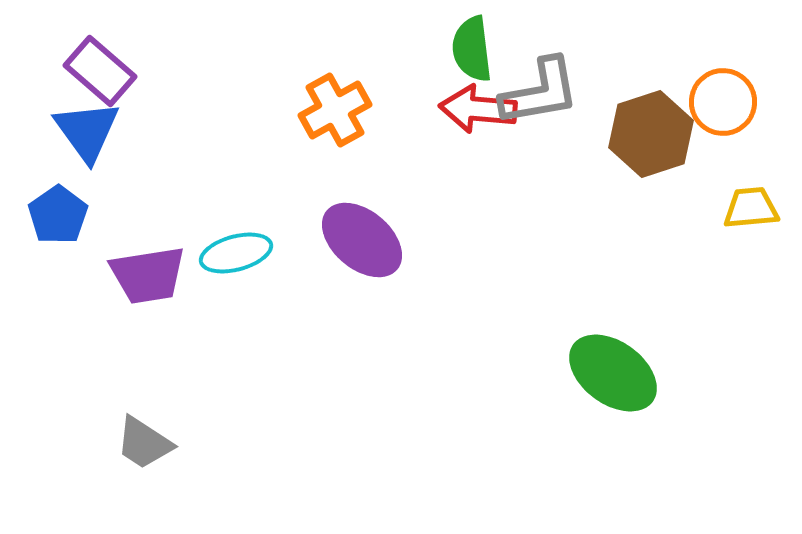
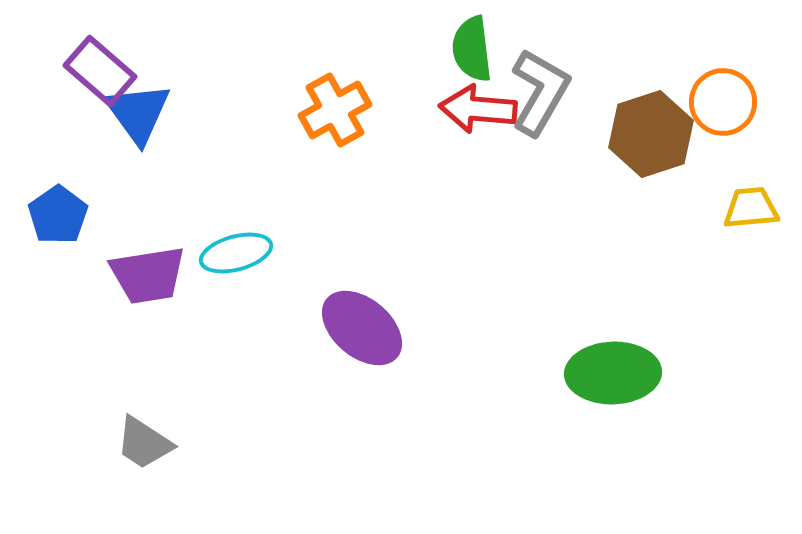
gray L-shape: rotated 50 degrees counterclockwise
blue triangle: moved 51 px right, 18 px up
purple ellipse: moved 88 px down
green ellipse: rotated 38 degrees counterclockwise
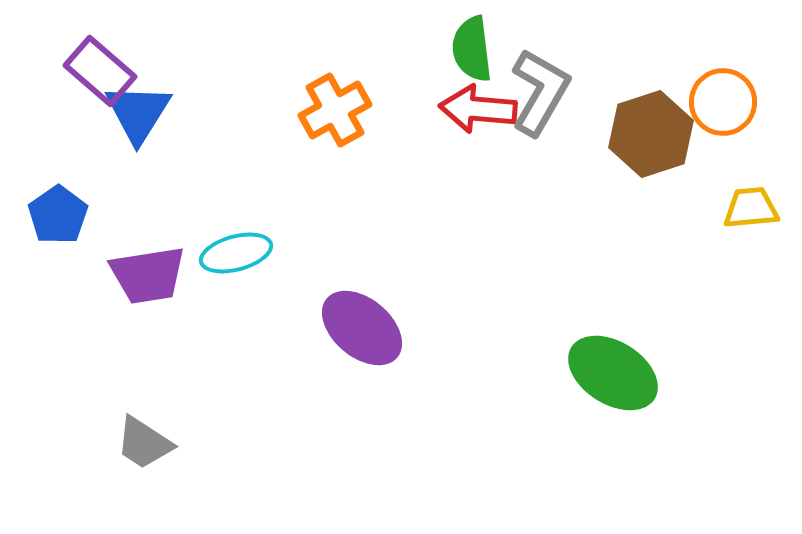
blue triangle: rotated 8 degrees clockwise
green ellipse: rotated 34 degrees clockwise
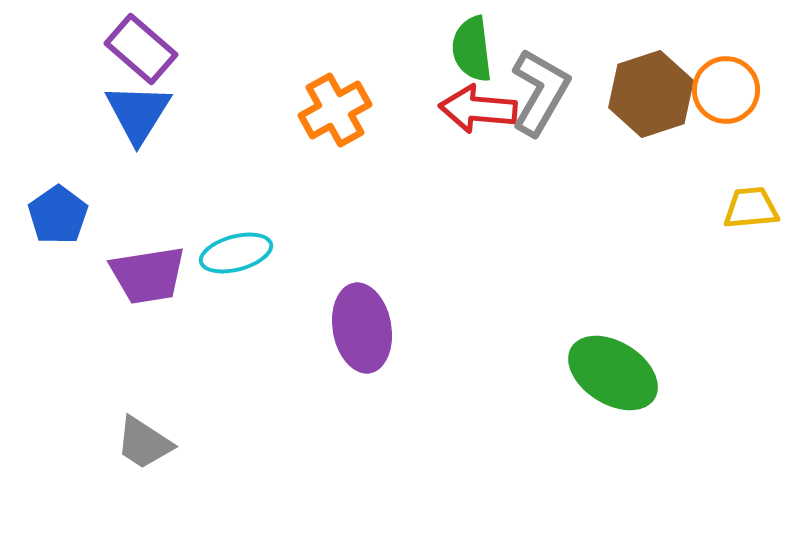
purple rectangle: moved 41 px right, 22 px up
orange circle: moved 3 px right, 12 px up
brown hexagon: moved 40 px up
purple ellipse: rotated 40 degrees clockwise
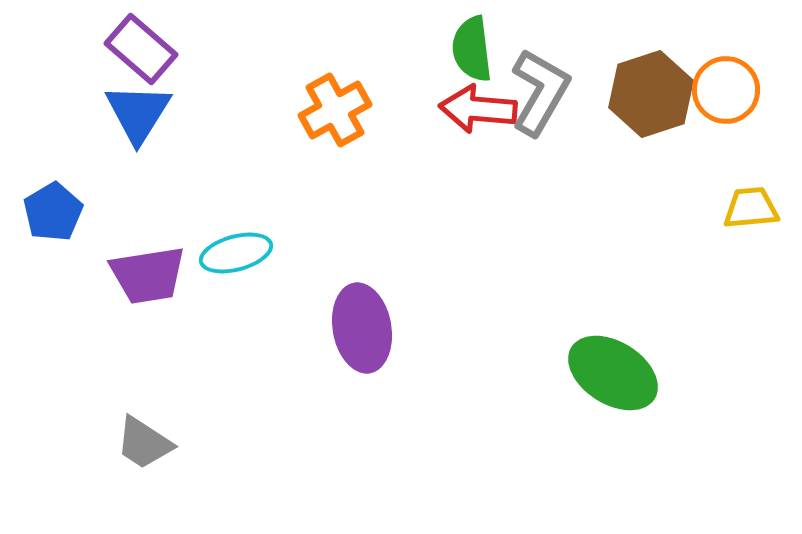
blue pentagon: moved 5 px left, 3 px up; rotated 4 degrees clockwise
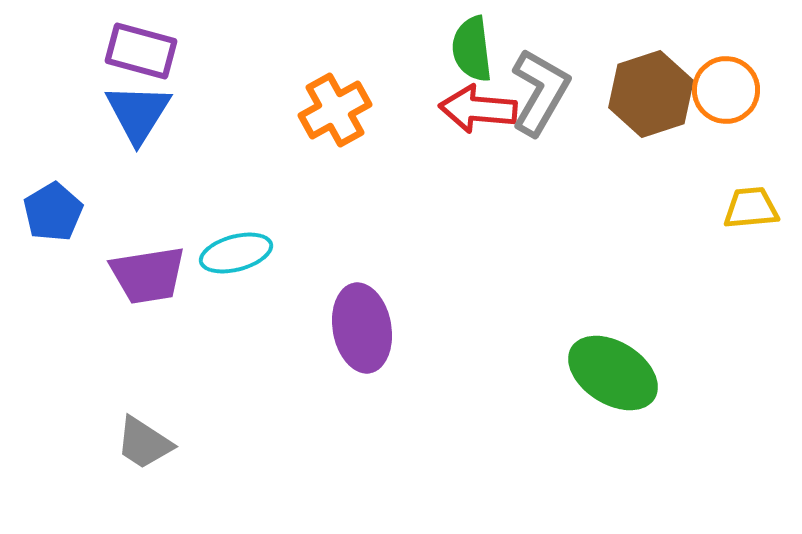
purple rectangle: moved 2 px down; rotated 26 degrees counterclockwise
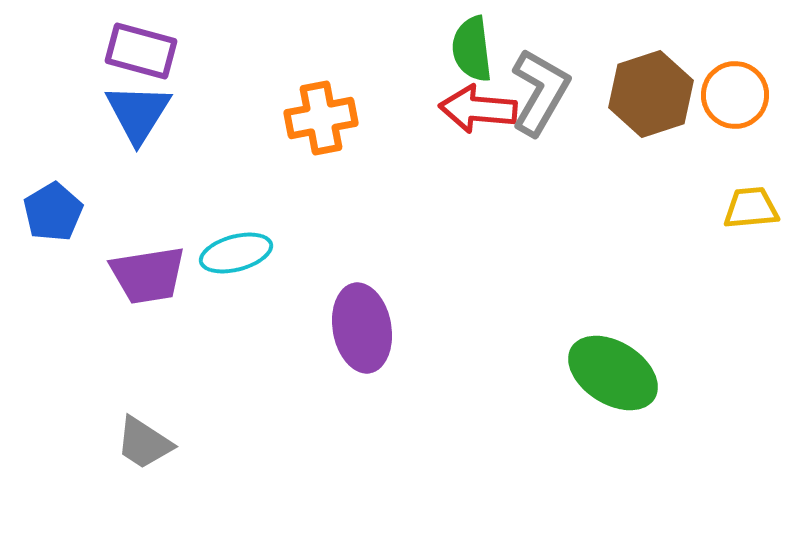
orange circle: moved 9 px right, 5 px down
orange cross: moved 14 px left, 8 px down; rotated 18 degrees clockwise
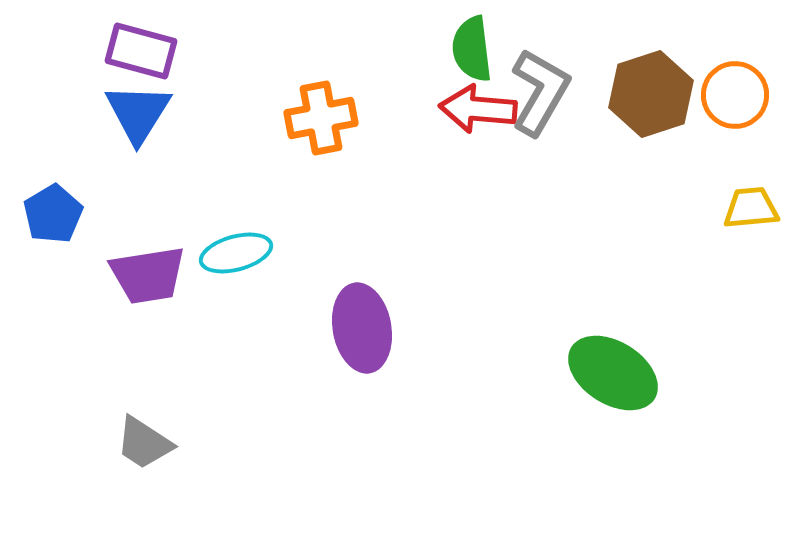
blue pentagon: moved 2 px down
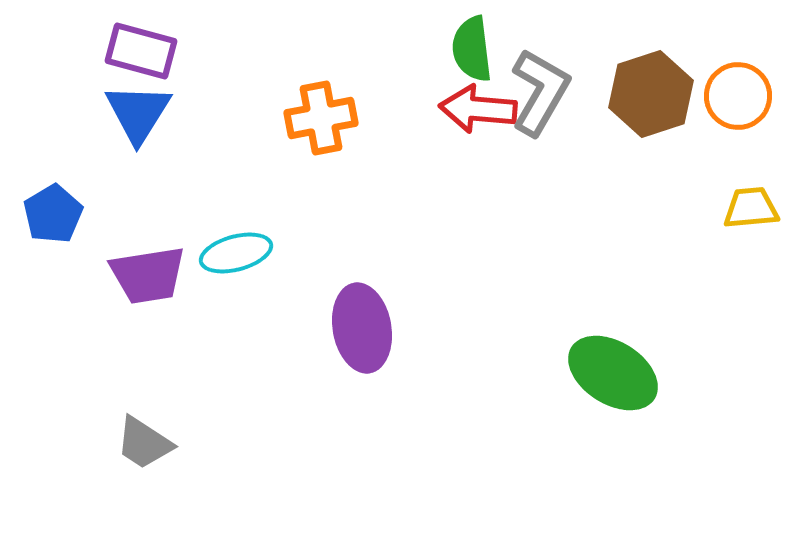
orange circle: moved 3 px right, 1 px down
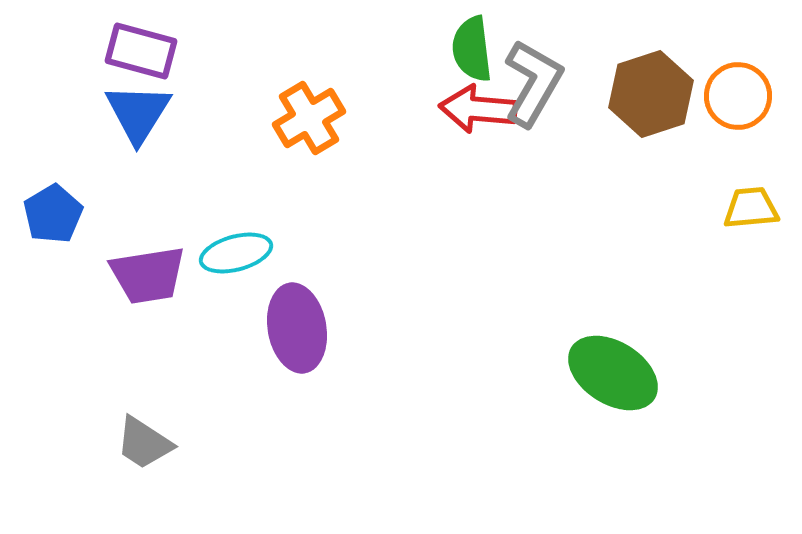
gray L-shape: moved 7 px left, 9 px up
orange cross: moved 12 px left; rotated 20 degrees counterclockwise
purple ellipse: moved 65 px left
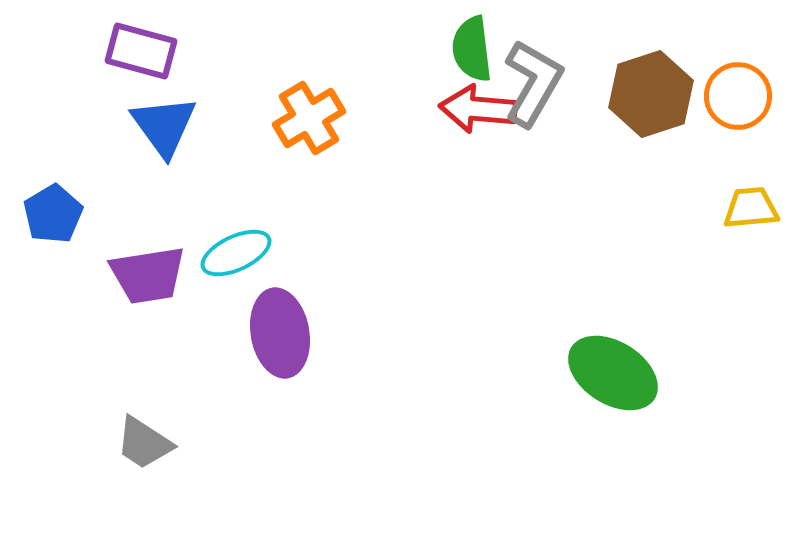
blue triangle: moved 26 px right, 13 px down; rotated 8 degrees counterclockwise
cyan ellipse: rotated 10 degrees counterclockwise
purple ellipse: moved 17 px left, 5 px down
